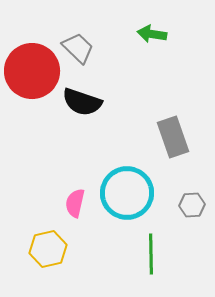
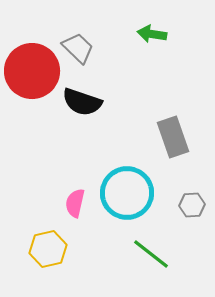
green line: rotated 51 degrees counterclockwise
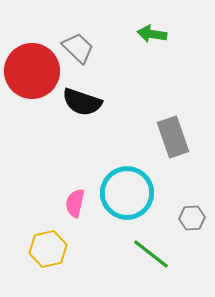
gray hexagon: moved 13 px down
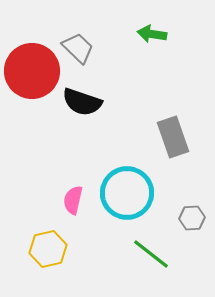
pink semicircle: moved 2 px left, 3 px up
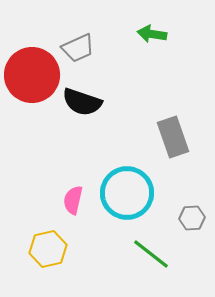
gray trapezoid: rotated 112 degrees clockwise
red circle: moved 4 px down
